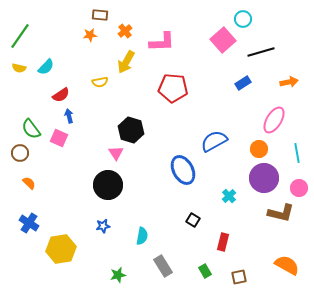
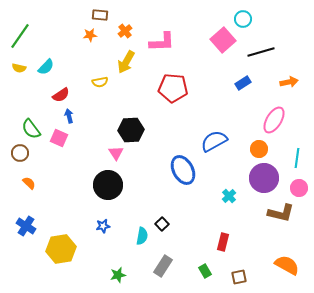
black hexagon at (131, 130): rotated 20 degrees counterclockwise
cyan line at (297, 153): moved 5 px down; rotated 18 degrees clockwise
black square at (193, 220): moved 31 px left, 4 px down; rotated 16 degrees clockwise
blue cross at (29, 223): moved 3 px left, 3 px down
gray rectangle at (163, 266): rotated 65 degrees clockwise
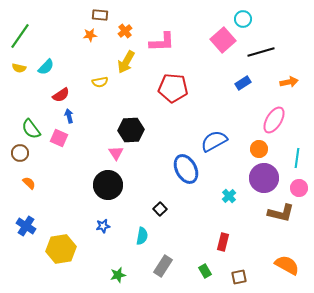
blue ellipse at (183, 170): moved 3 px right, 1 px up
black square at (162, 224): moved 2 px left, 15 px up
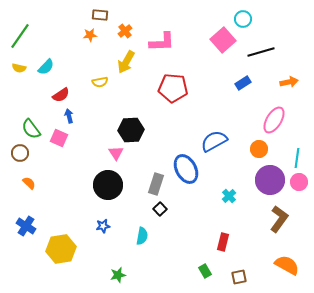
purple circle at (264, 178): moved 6 px right, 2 px down
pink circle at (299, 188): moved 6 px up
brown L-shape at (281, 213): moved 2 px left, 6 px down; rotated 68 degrees counterclockwise
gray rectangle at (163, 266): moved 7 px left, 82 px up; rotated 15 degrees counterclockwise
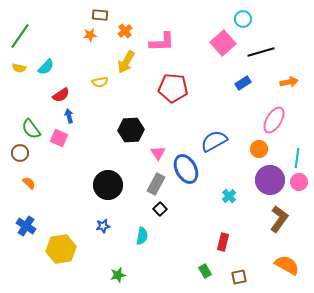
pink square at (223, 40): moved 3 px down
pink triangle at (116, 153): moved 42 px right
gray rectangle at (156, 184): rotated 10 degrees clockwise
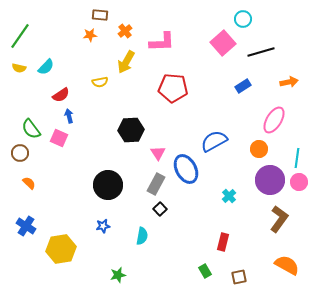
blue rectangle at (243, 83): moved 3 px down
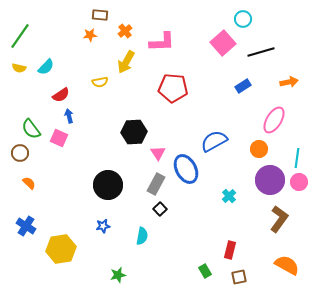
black hexagon at (131, 130): moved 3 px right, 2 px down
red rectangle at (223, 242): moved 7 px right, 8 px down
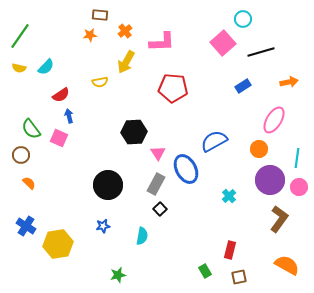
brown circle at (20, 153): moved 1 px right, 2 px down
pink circle at (299, 182): moved 5 px down
yellow hexagon at (61, 249): moved 3 px left, 5 px up
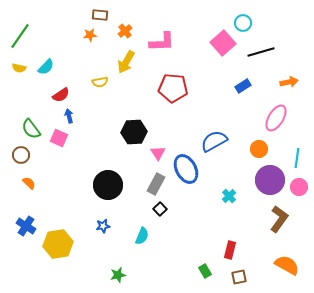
cyan circle at (243, 19): moved 4 px down
pink ellipse at (274, 120): moved 2 px right, 2 px up
cyan semicircle at (142, 236): rotated 12 degrees clockwise
